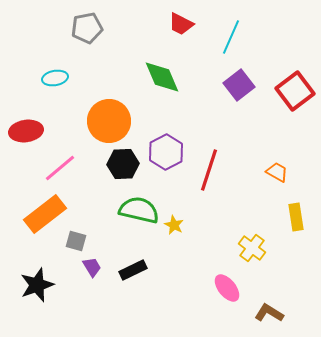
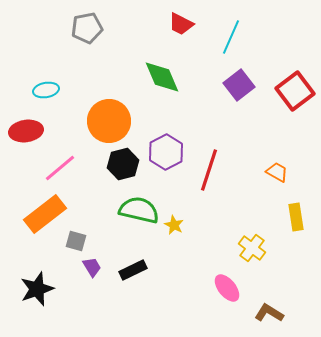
cyan ellipse: moved 9 px left, 12 px down
black hexagon: rotated 12 degrees counterclockwise
black star: moved 4 px down
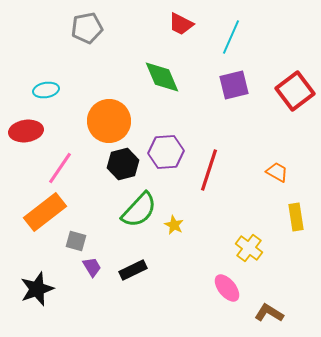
purple square: moved 5 px left; rotated 24 degrees clockwise
purple hexagon: rotated 24 degrees clockwise
pink line: rotated 16 degrees counterclockwise
green semicircle: rotated 120 degrees clockwise
orange rectangle: moved 2 px up
yellow cross: moved 3 px left
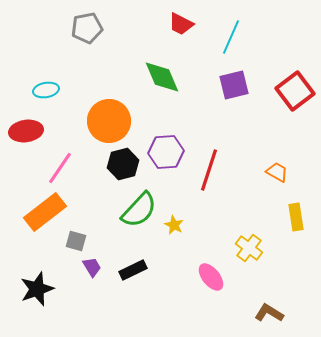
pink ellipse: moved 16 px left, 11 px up
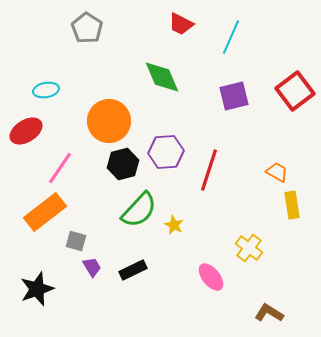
gray pentagon: rotated 28 degrees counterclockwise
purple square: moved 11 px down
red ellipse: rotated 24 degrees counterclockwise
yellow rectangle: moved 4 px left, 12 px up
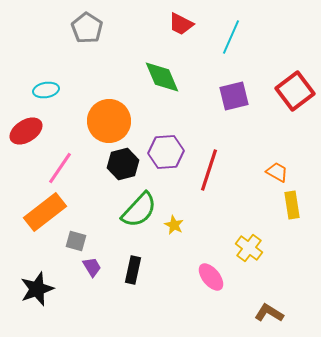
black rectangle: rotated 52 degrees counterclockwise
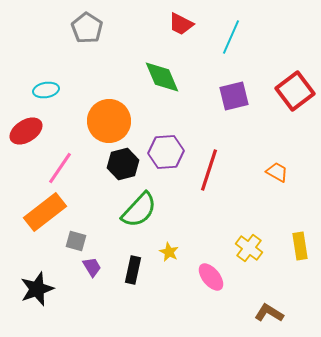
yellow rectangle: moved 8 px right, 41 px down
yellow star: moved 5 px left, 27 px down
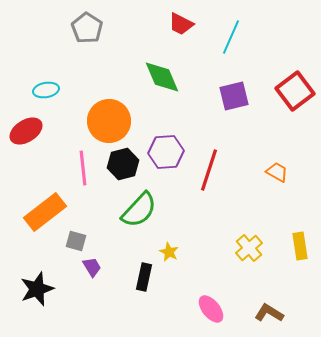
pink line: moved 23 px right; rotated 40 degrees counterclockwise
yellow cross: rotated 12 degrees clockwise
black rectangle: moved 11 px right, 7 px down
pink ellipse: moved 32 px down
